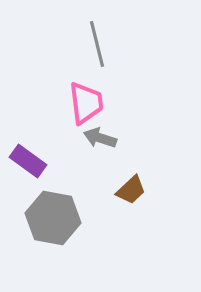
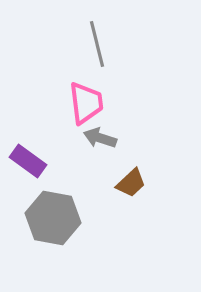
brown trapezoid: moved 7 px up
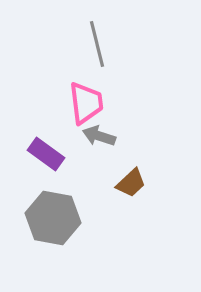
gray arrow: moved 1 px left, 2 px up
purple rectangle: moved 18 px right, 7 px up
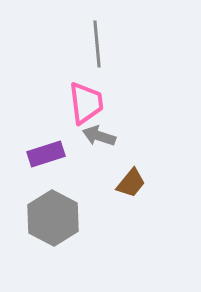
gray line: rotated 9 degrees clockwise
purple rectangle: rotated 54 degrees counterclockwise
brown trapezoid: rotated 8 degrees counterclockwise
gray hexagon: rotated 18 degrees clockwise
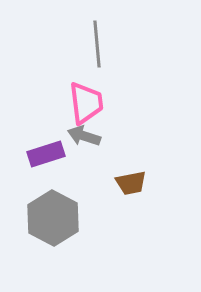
gray arrow: moved 15 px left
brown trapezoid: rotated 40 degrees clockwise
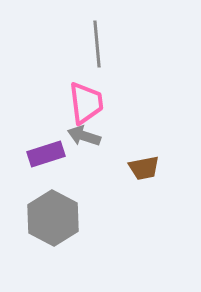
brown trapezoid: moved 13 px right, 15 px up
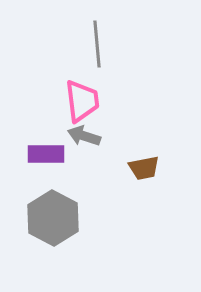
pink trapezoid: moved 4 px left, 2 px up
purple rectangle: rotated 18 degrees clockwise
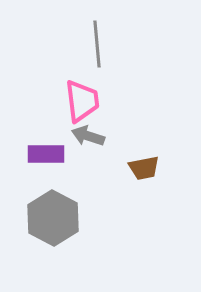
gray arrow: moved 4 px right
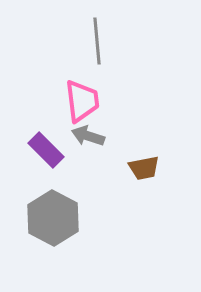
gray line: moved 3 px up
purple rectangle: moved 4 px up; rotated 45 degrees clockwise
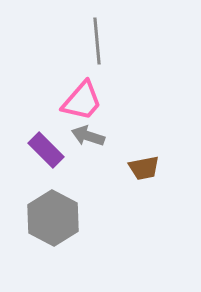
pink trapezoid: rotated 48 degrees clockwise
